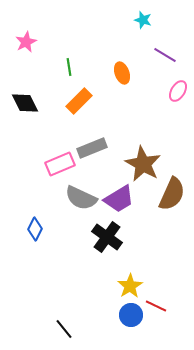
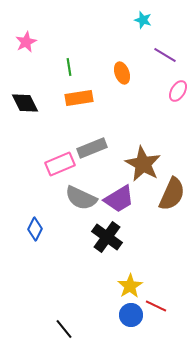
orange rectangle: moved 3 px up; rotated 36 degrees clockwise
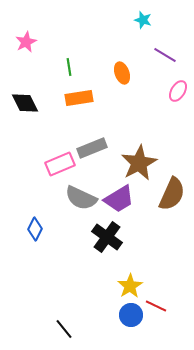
brown star: moved 4 px left, 1 px up; rotated 15 degrees clockwise
